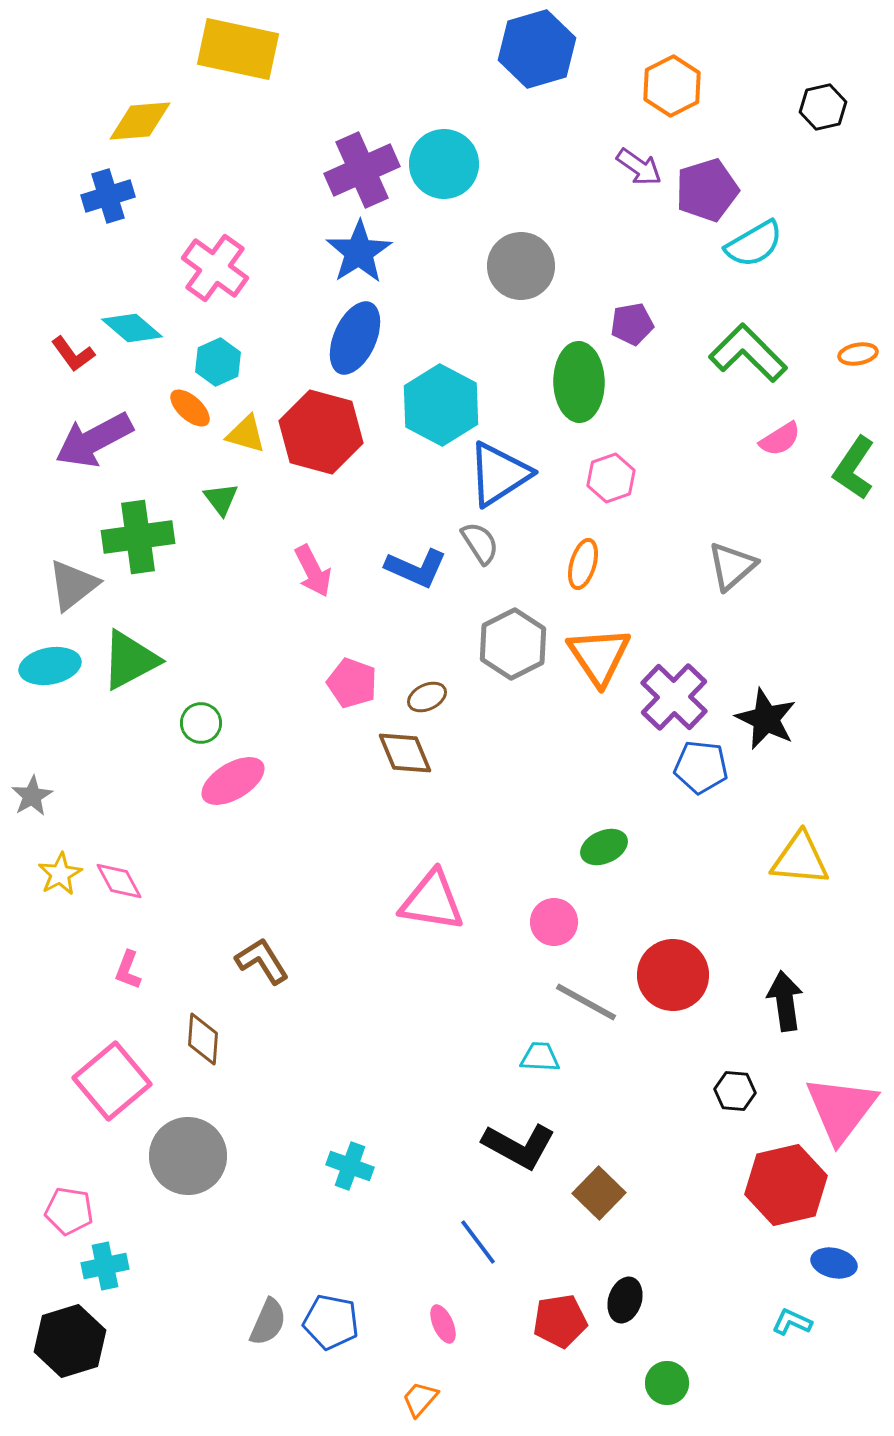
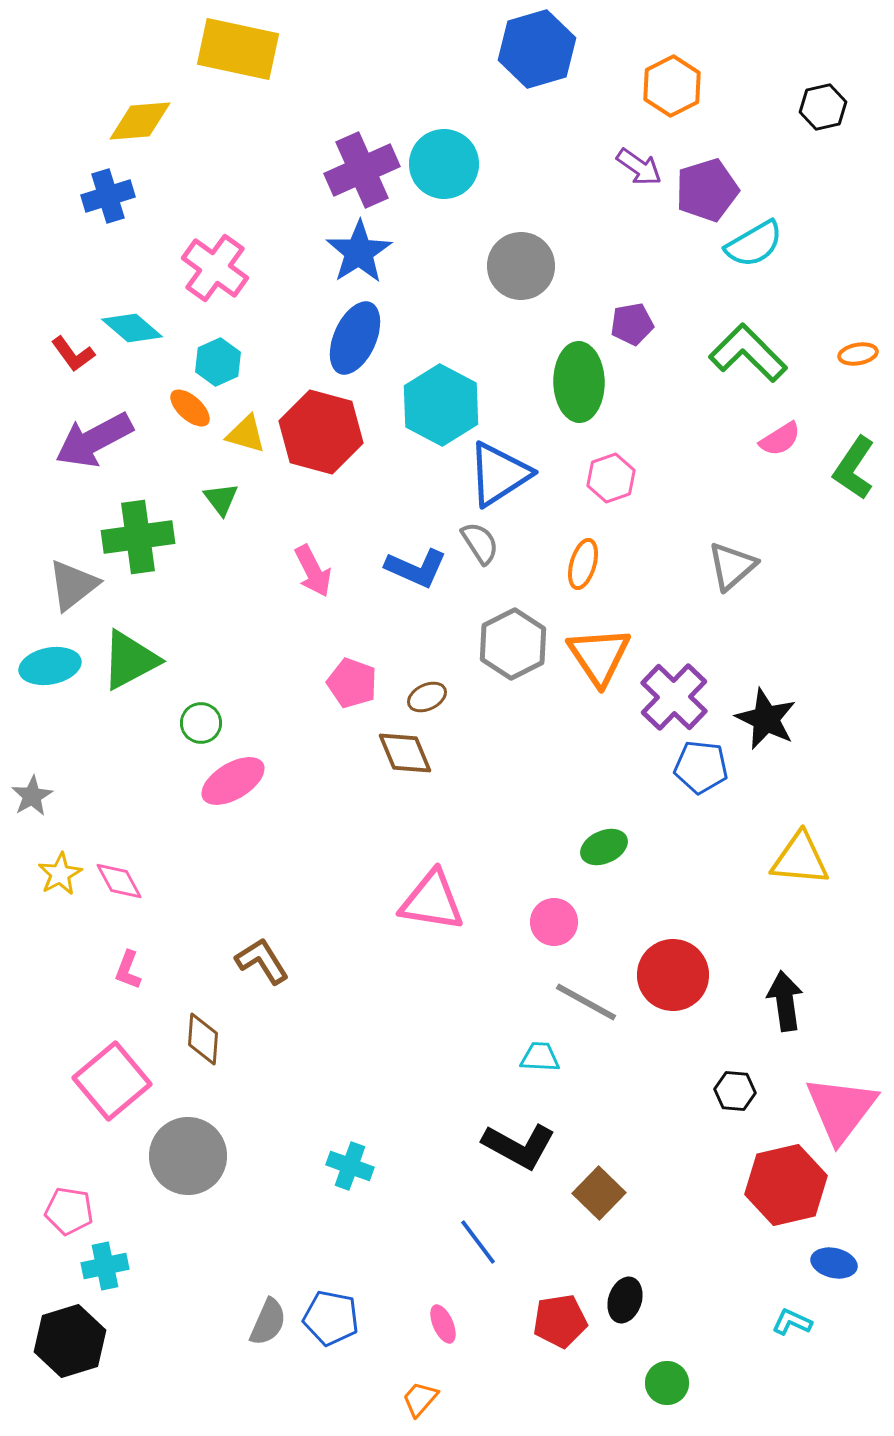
blue pentagon at (331, 1322): moved 4 px up
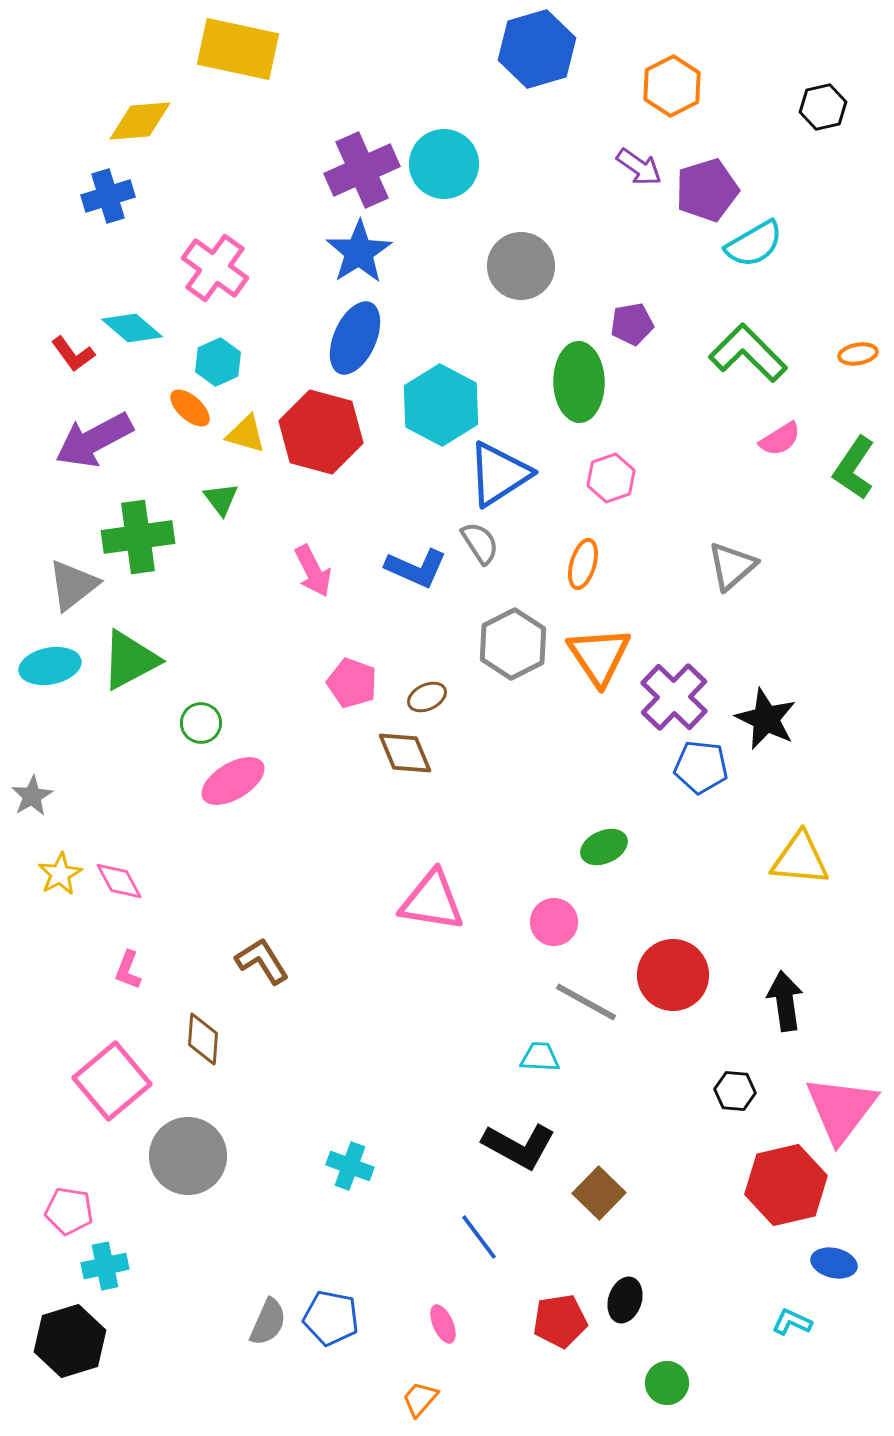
blue line at (478, 1242): moved 1 px right, 5 px up
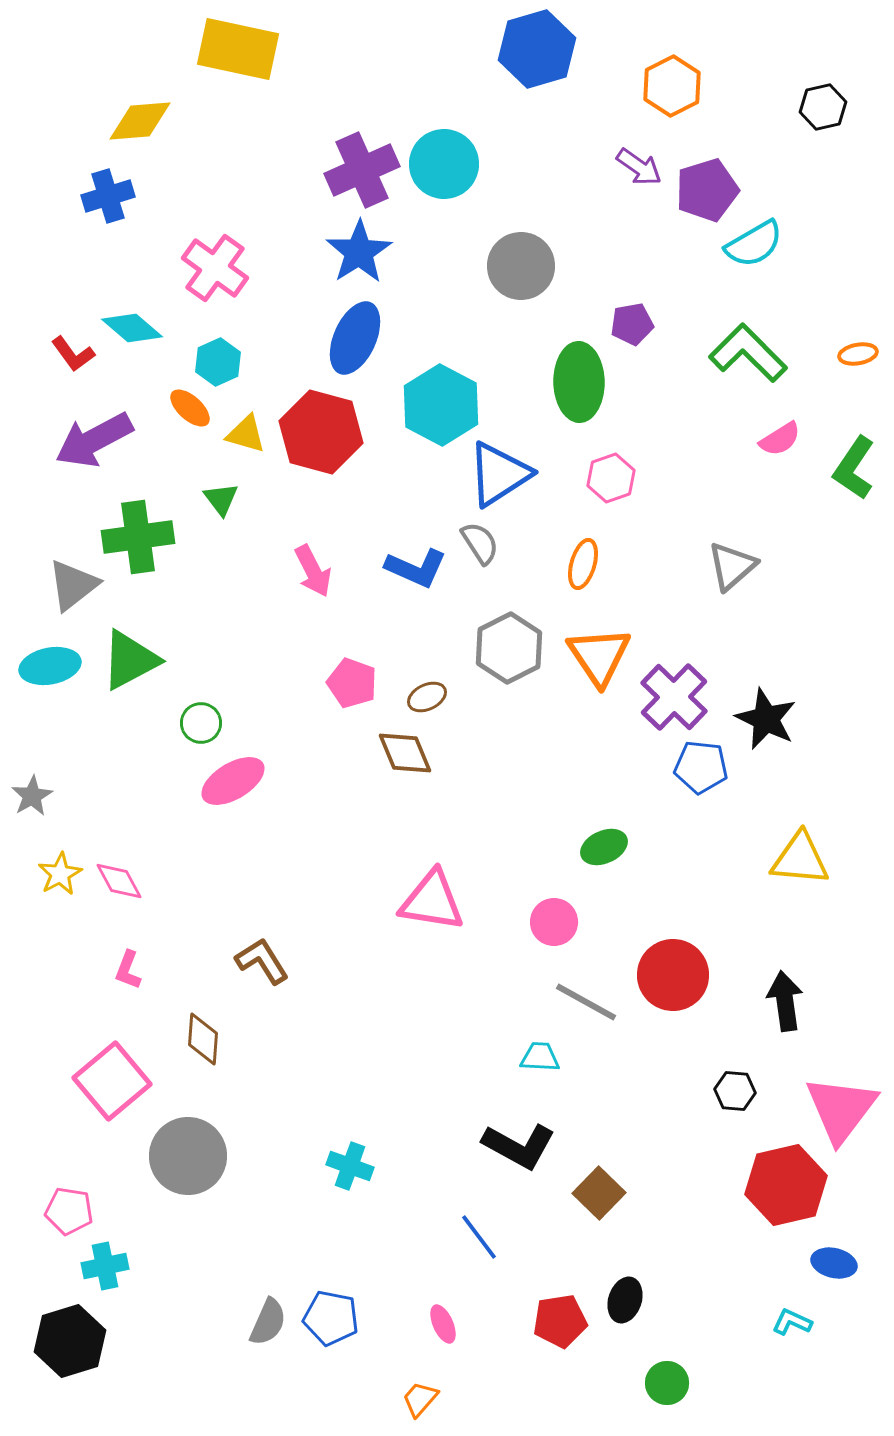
gray hexagon at (513, 644): moved 4 px left, 4 px down
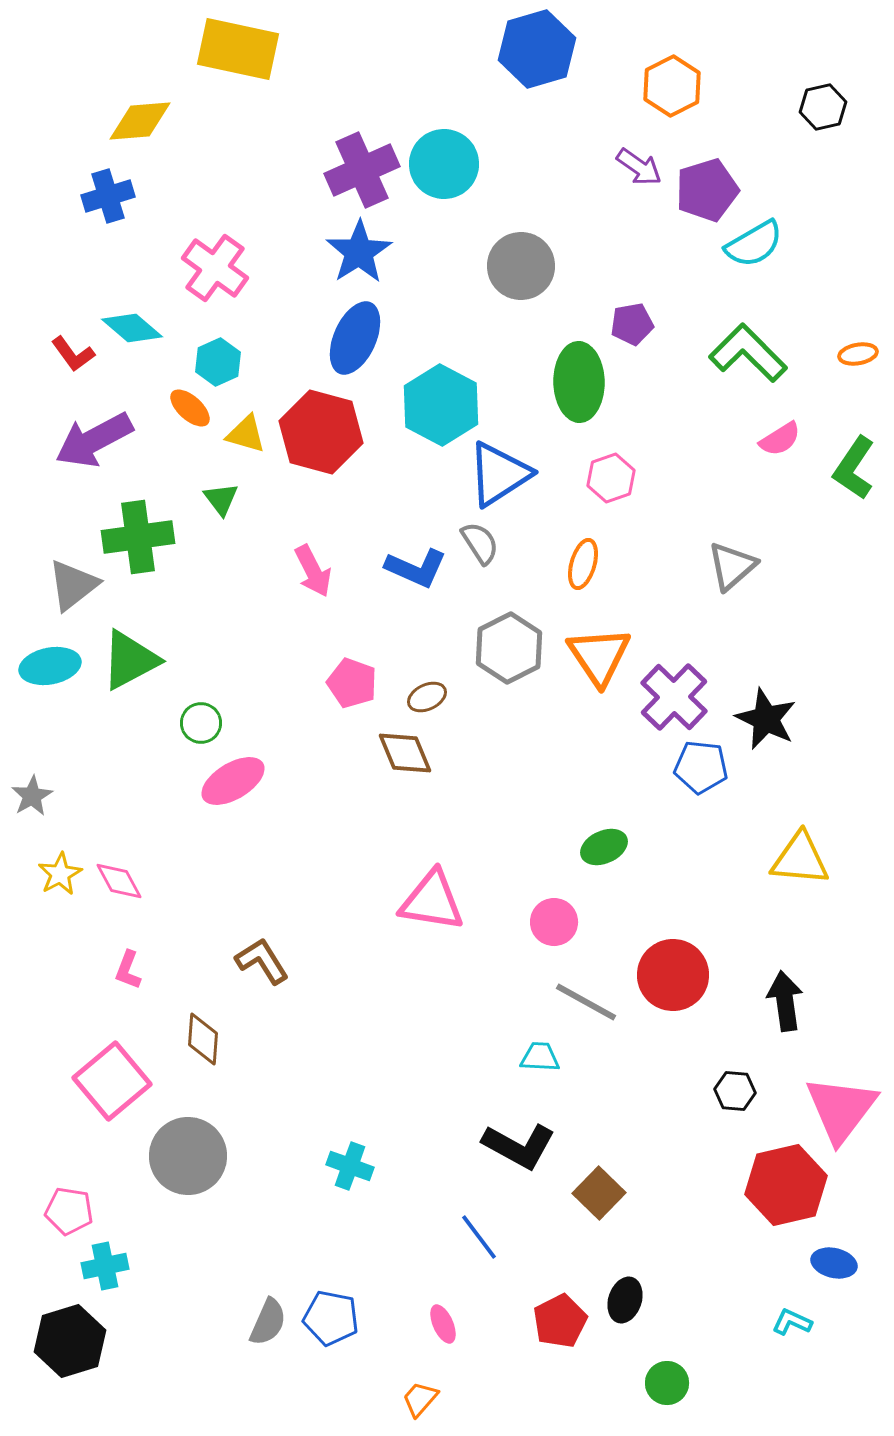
red pentagon at (560, 1321): rotated 18 degrees counterclockwise
